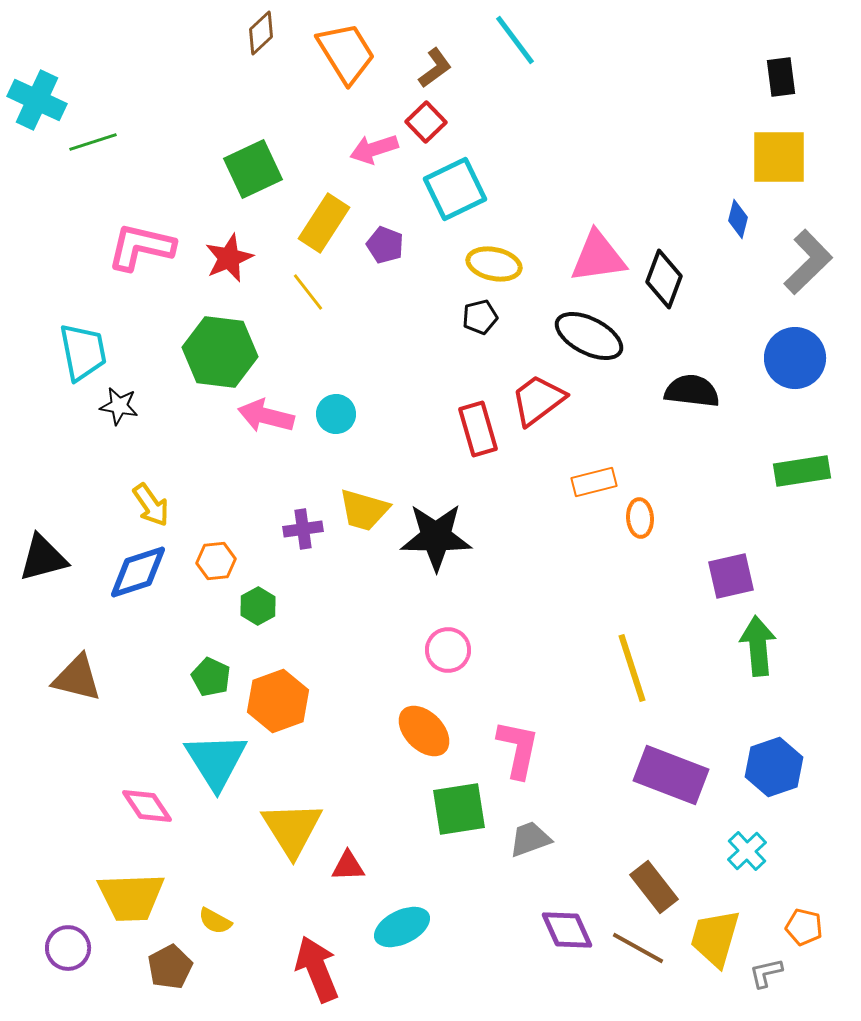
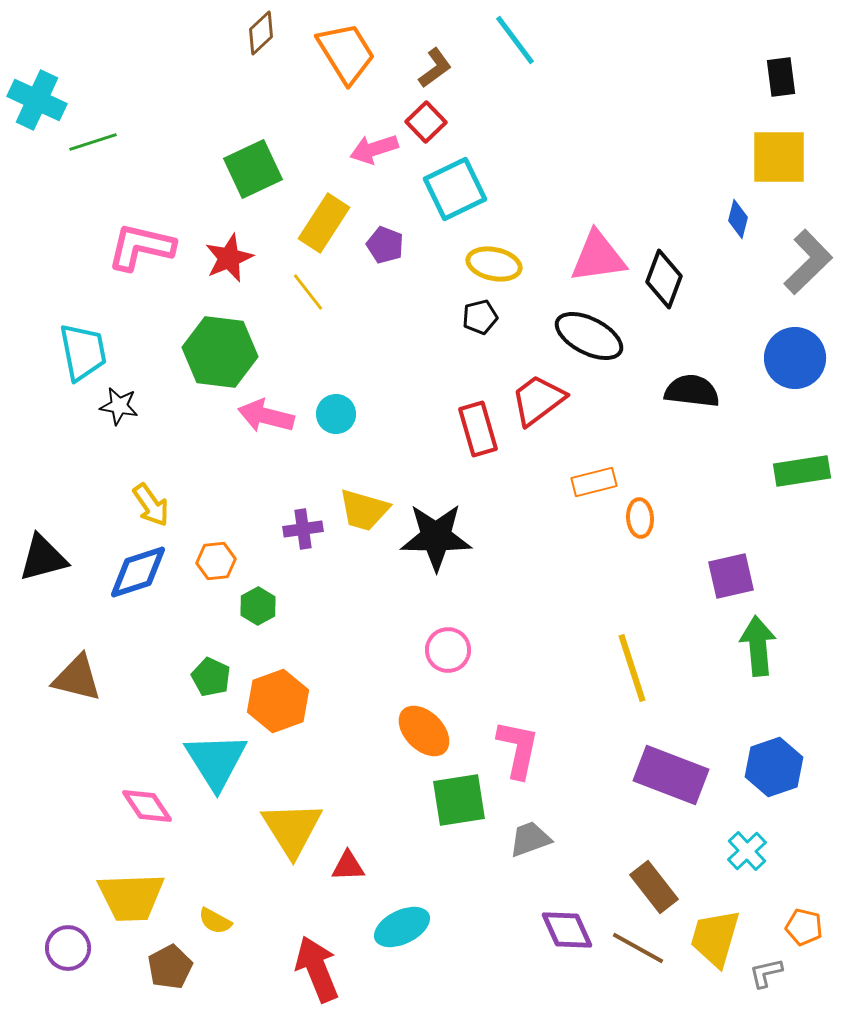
green square at (459, 809): moved 9 px up
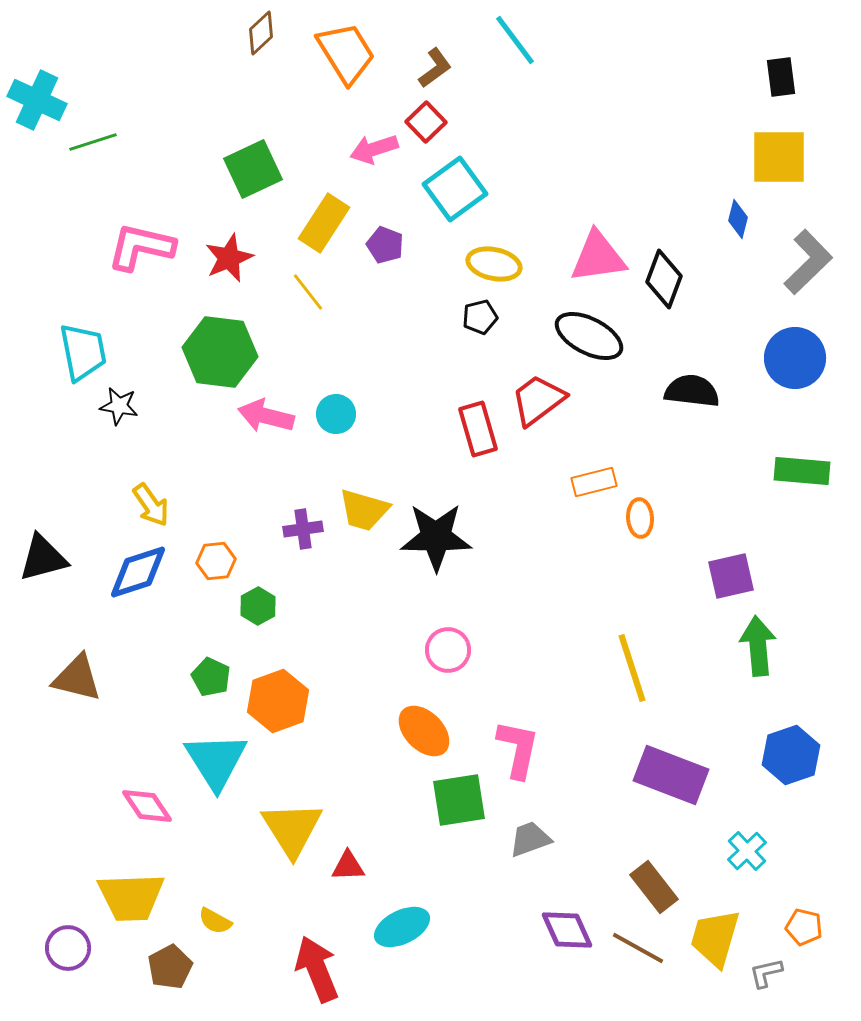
cyan square at (455, 189): rotated 10 degrees counterclockwise
green rectangle at (802, 471): rotated 14 degrees clockwise
blue hexagon at (774, 767): moved 17 px right, 12 px up
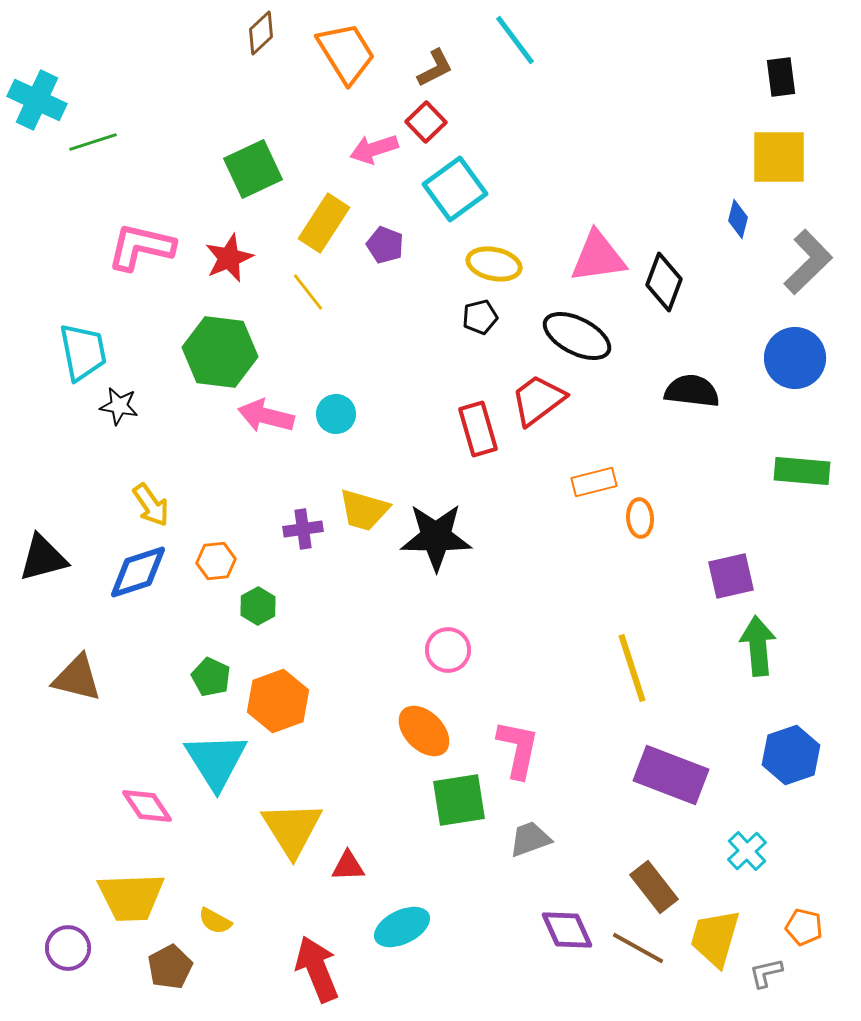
brown L-shape at (435, 68): rotated 9 degrees clockwise
black diamond at (664, 279): moved 3 px down
black ellipse at (589, 336): moved 12 px left
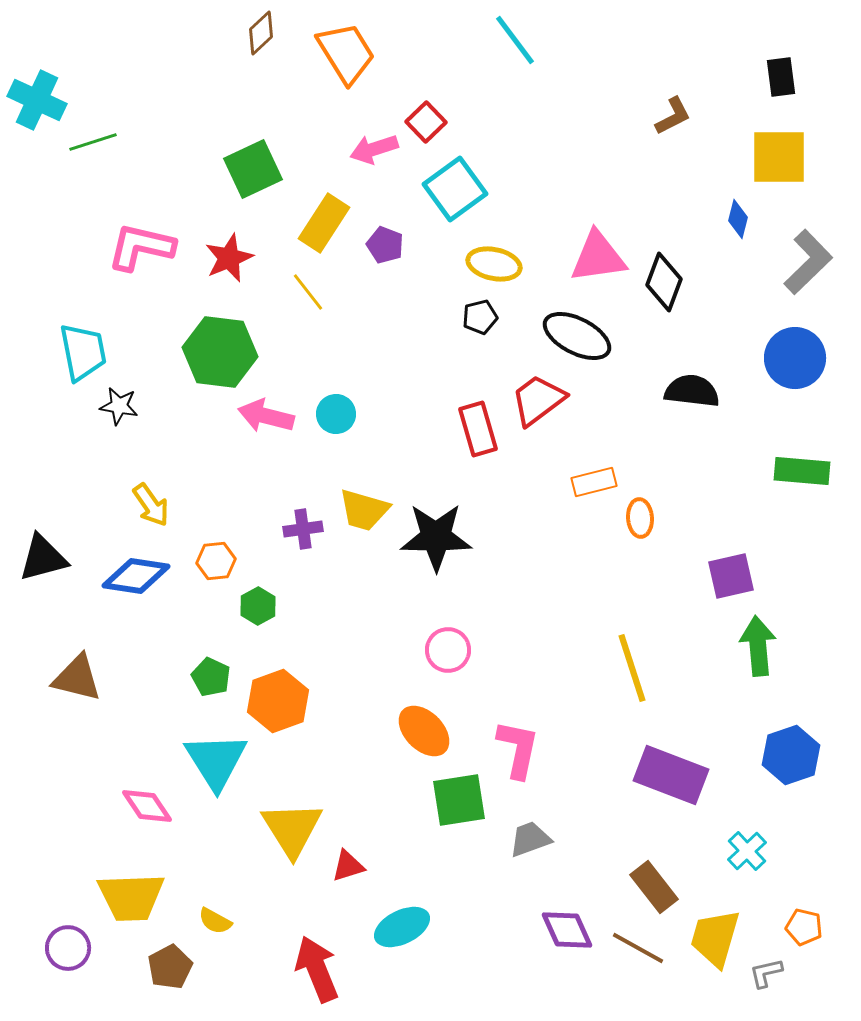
brown L-shape at (435, 68): moved 238 px right, 48 px down
blue diamond at (138, 572): moved 2 px left, 4 px down; rotated 26 degrees clockwise
red triangle at (348, 866): rotated 15 degrees counterclockwise
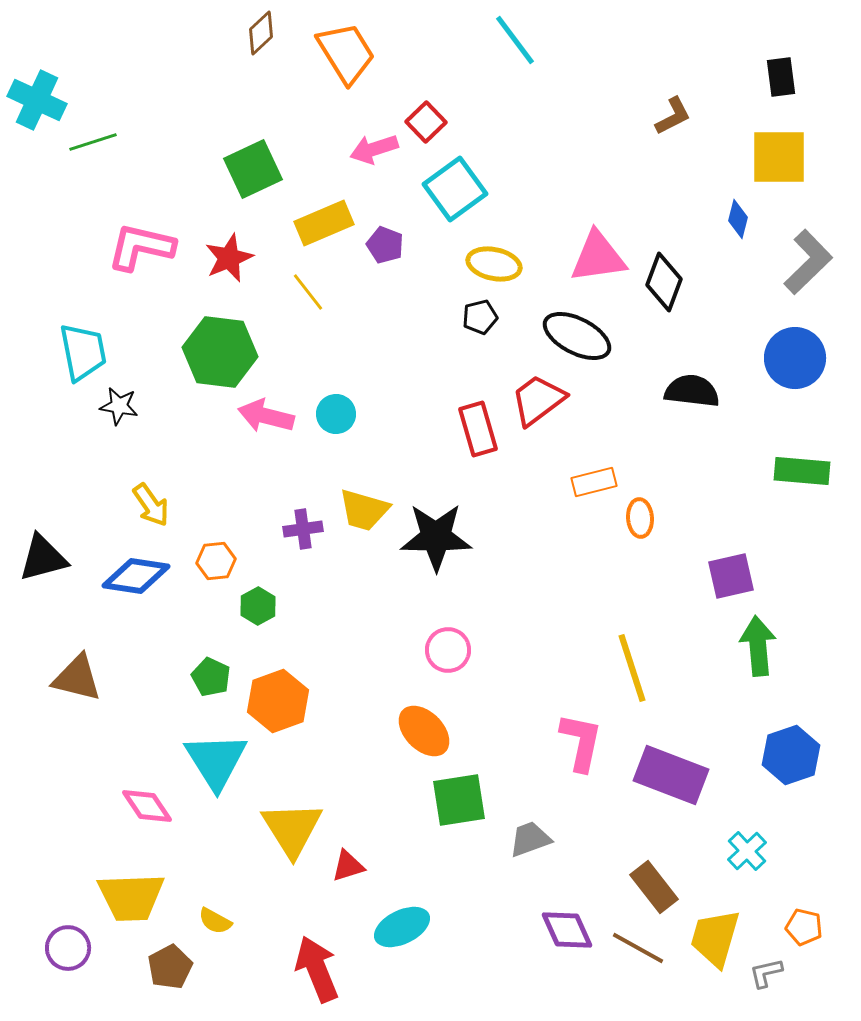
yellow rectangle at (324, 223): rotated 34 degrees clockwise
pink L-shape at (518, 749): moved 63 px right, 7 px up
